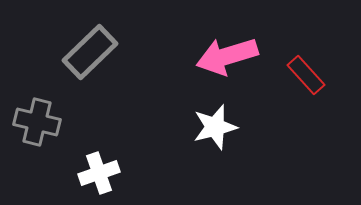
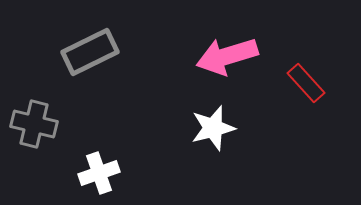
gray rectangle: rotated 18 degrees clockwise
red rectangle: moved 8 px down
gray cross: moved 3 px left, 2 px down
white star: moved 2 px left, 1 px down
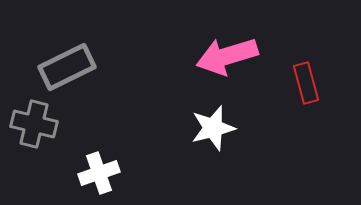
gray rectangle: moved 23 px left, 15 px down
red rectangle: rotated 27 degrees clockwise
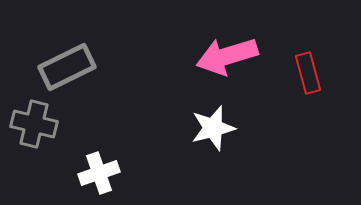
red rectangle: moved 2 px right, 10 px up
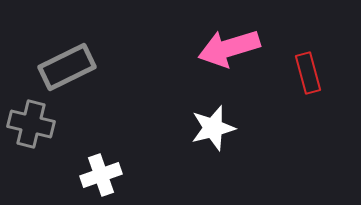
pink arrow: moved 2 px right, 8 px up
gray cross: moved 3 px left
white cross: moved 2 px right, 2 px down
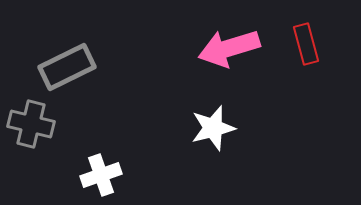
red rectangle: moved 2 px left, 29 px up
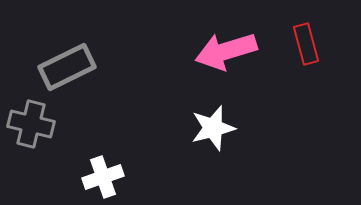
pink arrow: moved 3 px left, 3 px down
white cross: moved 2 px right, 2 px down
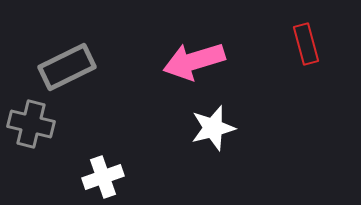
pink arrow: moved 32 px left, 10 px down
